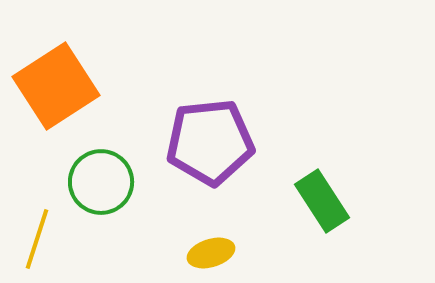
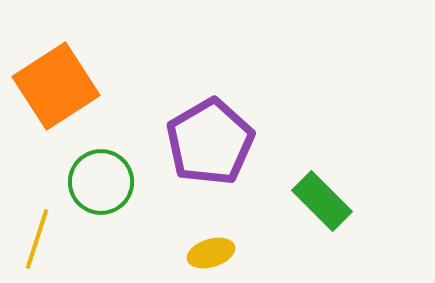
purple pentagon: rotated 24 degrees counterclockwise
green rectangle: rotated 12 degrees counterclockwise
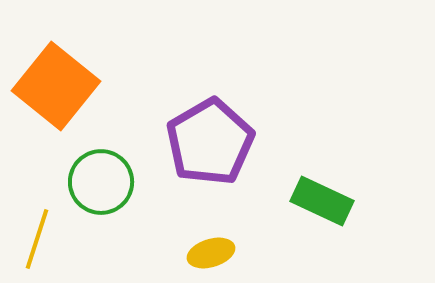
orange square: rotated 18 degrees counterclockwise
green rectangle: rotated 20 degrees counterclockwise
